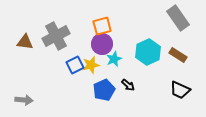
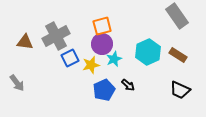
gray rectangle: moved 1 px left, 2 px up
blue square: moved 5 px left, 7 px up
gray arrow: moved 7 px left, 17 px up; rotated 48 degrees clockwise
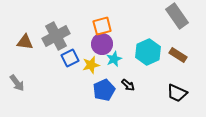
black trapezoid: moved 3 px left, 3 px down
